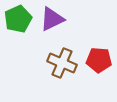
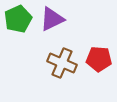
red pentagon: moved 1 px up
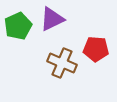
green pentagon: moved 7 px down
red pentagon: moved 3 px left, 10 px up
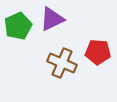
red pentagon: moved 2 px right, 3 px down
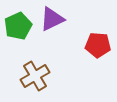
red pentagon: moved 7 px up
brown cross: moved 27 px left, 13 px down; rotated 36 degrees clockwise
